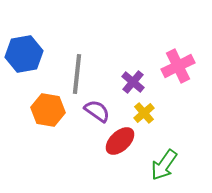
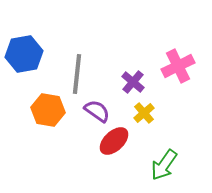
red ellipse: moved 6 px left
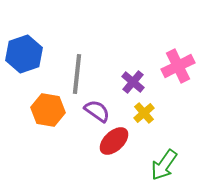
blue hexagon: rotated 9 degrees counterclockwise
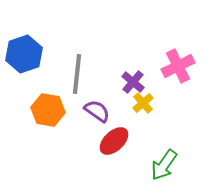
yellow cross: moved 1 px left, 10 px up
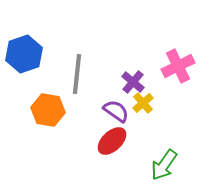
purple semicircle: moved 19 px right
red ellipse: moved 2 px left
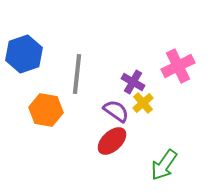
purple cross: rotated 10 degrees counterclockwise
orange hexagon: moved 2 px left
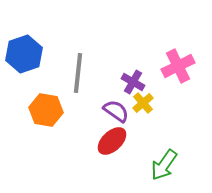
gray line: moved 1 px right, 1 px up
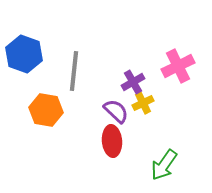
blue hexagon: rotated 21 degrees counterclockwise
gray line: moved 4 px left, 2 px up
purple cross: rotated 30 degrees clockwise
yellow cross: rotated 15 degrees clockwise
purple semicircle: rotated 8 degrees clockwise
red ellipse: rotated 52 degrees counterclockwise
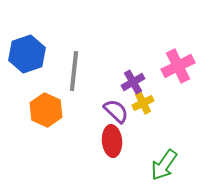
blue hexagon: moved 3 px right; rotated 21 degrees clockwise
orange hexagon: rotated 16 degrees clockwise
